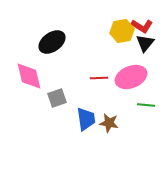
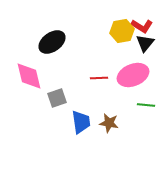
pink ellipse: moved 2 px right, 2 px up
blue trapezoid: moved 5 px left, 3 px down
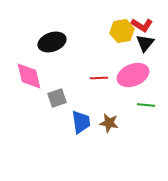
red L-shape: moved 1 px up
black ellipse: rotated 16 degrees clockwise
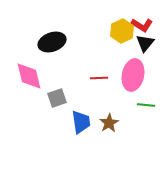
yellow hexagon: rotated 15 degrees counterclockwise
pink ellipse: rotated 56 degrees counterclockwise
brown star: rotated 30 degrees clockwise
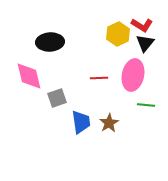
yellow hexagon: moved 4 px left, 3 px down
black ellipse: moved 2 px left; rotated 16 degrees clockwise
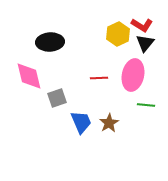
blue trapezoid: rotated 15 degrees counterclockwise
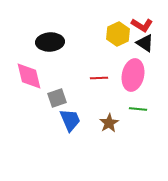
black triangle: rotated 36 degrees counterclockwise
green line: moved 8 px left, 4 px down
blue trapezoid: moved 11 px left, 2 px up
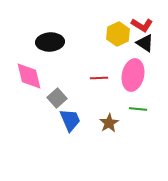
gray square: rotated 24 degrees counterclockwise
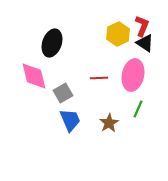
red L-shape: moved 1 px down; rotated 100 degrees counterclockwise
black ellipse: moved 2 px right, 1 px down; rotated 68 degrees counterclockwise
pink diamond: moved 5 px right
gray square: moved 6 px right, 5 px up; rotated 12 degrees clockwise
green line: rotated 72 degrees counterclockwise
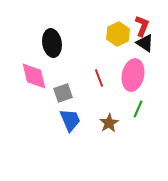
black ellipse: rotated 28 degrees counterclockwise
red line: rotated 72 degrees clockwise
gray square: rotated 12 degrees clockwise
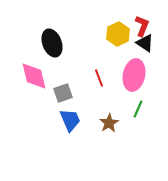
black ellipse: rotated 12 degrees counterclockwise
pink ellipse: moved 1 px right
